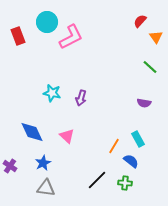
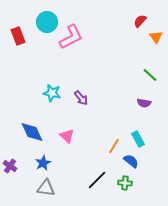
green line: moved 8 px down
purple arrow: rotated 56 degrees counterclockwise
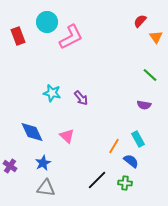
purple semicircle: moved 2 px down
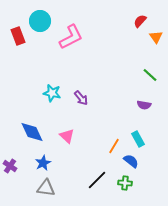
cyan circle: moved 7 px left, 1 px up
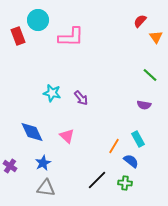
cyan circle: moved 2 px left, 1 px up
pink L-shape: rotated 28 degrees clockwise
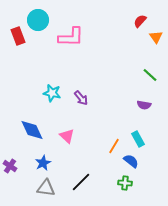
blue diamond: moved 2 px up
black line: moved 16 px left, 2 px down
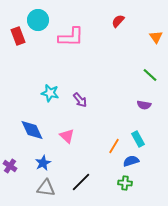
red semicircle: moved 22 px left
cyan star: moved 2 px left
purple arrow: moved 1 px left, 2 px down
blue semicircle: rotated 56 degrees counterclockwise
